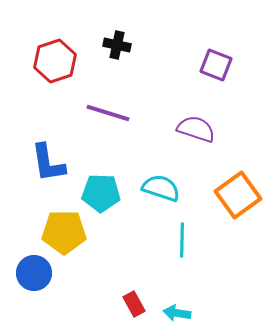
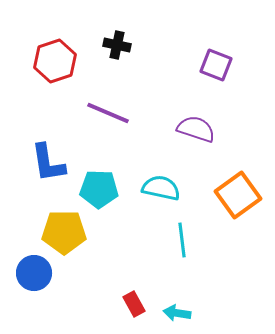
purple line: rotated 6 degrees clockwise
cyan semicircle: rotated 6 degrees counterclockwise
cyan pentagon: moved 2 px left, 4 px up
cyan line: rotated 8 degrees counterclockwise
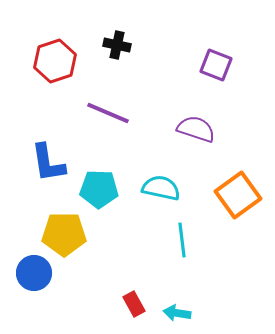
yellow pentagon: moved 2 px down
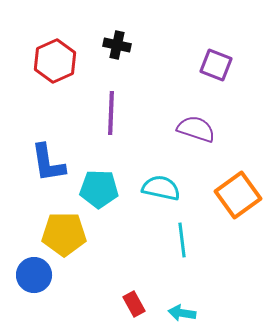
red hexagon: rotated 6 degrees counterclockwise
purple line: moved 3 px right; rotated 69 degrees clockwise
blue circle: moved 2 px down
cyan arrow: moved 5 px right
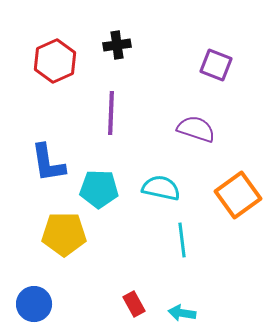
black cross: rotated 20 degrees counterclockwise
blue circle: moved 29 px down
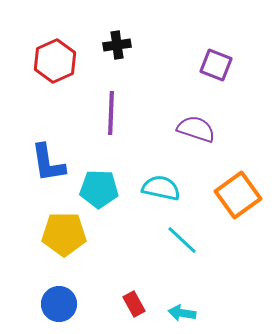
cyan line: rotated 40 degrees counterclockwise
blue circle: moved 25 px right
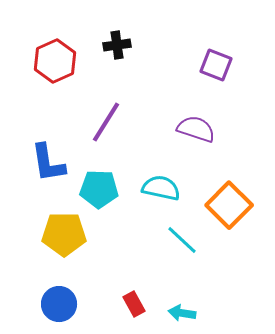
purple line: moved 5 px left, 9 px down; rotated 30 degrees clockwise
orange square: moved 9 px left, 10 px down; rotated 9 degrees counterclockwise
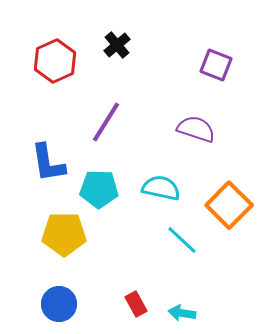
black cross: rotated 32 degrees counterclockwise
red rectangle: moved 2 px right
